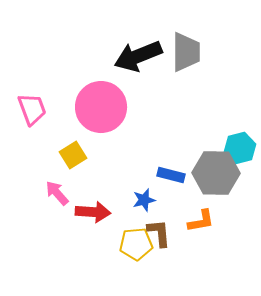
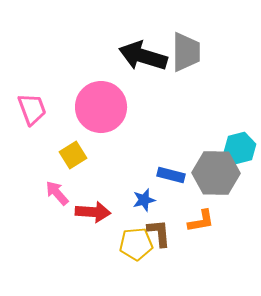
black arrow: moved 5 px right; rotated 39 degrees clockwise
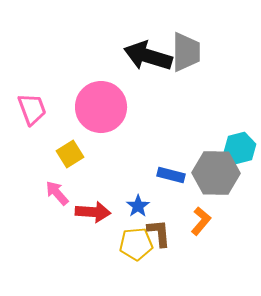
black arrow: moved 5 px right
yellow square: moved 3 px left, 1 px up
blue star: moved 6 px left, 6 px down; rotated 20 degrees counterclockwise
orange L-shape: rotated 40 degrees counterclockwise
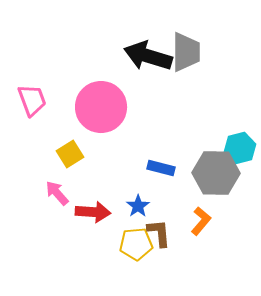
pink trapezoid: moved 9 px up
blue rectangle: moved 10 px left, 7 px up
